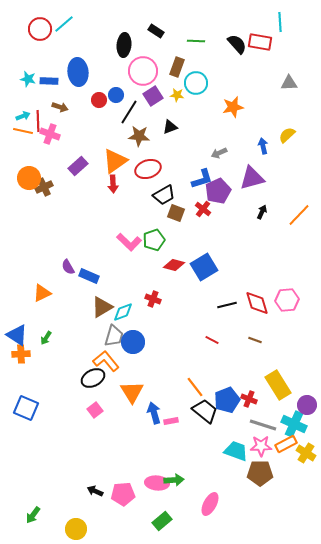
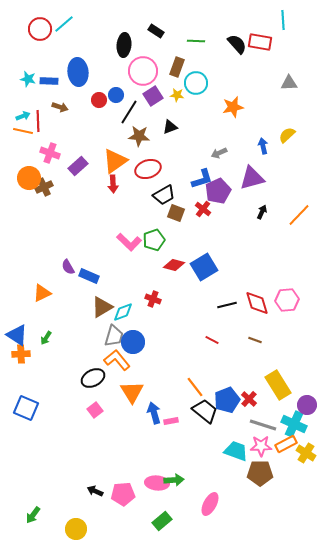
cyan line at (280, 22): moved 3 px right, 2 px up
pink cross at (50, 134): moved 19 px down
orange L-shape at (106, 361): moved 11 px right, 1 px up
red cross at (249, 399): rotated 21 degrees clockwise
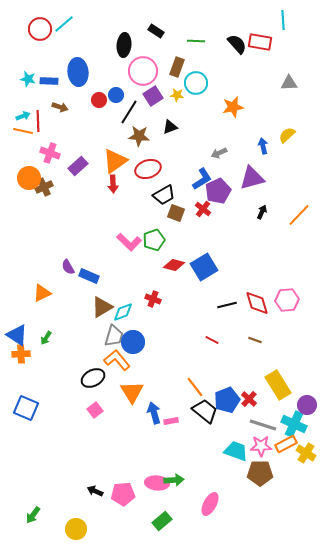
blue L-shape at (202, 179): rotated 15 degrees counterclockwise
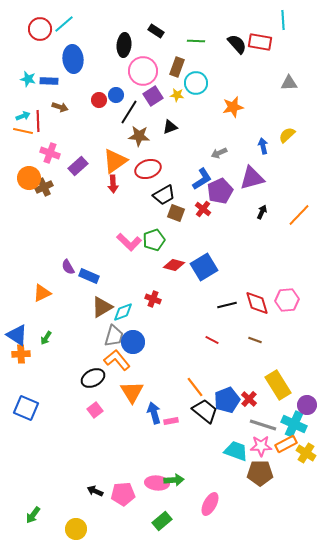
blue ellipse at (78, 72): moved 5 px left, 13 px up
purple pentagon at (218, 191): moved 2 px right
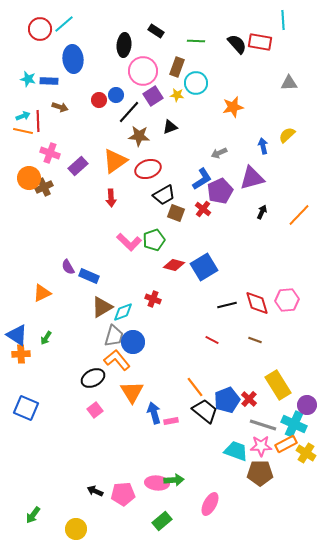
black line at (129, 112): rotated 10 degrees clockwise
red arrow at (113, 184): moved 2 px left, 14 px down
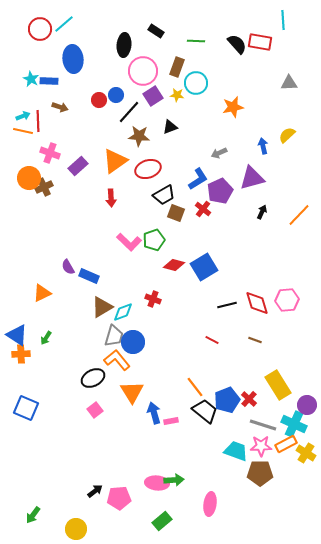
cyan star at (28, 79): moved 3 px right; rotated 14 degrees clockwise
blue L-shape at (202, 179): moved 4 px left
black arrow at (95, 491): rotated 119 degrees clockwise
pink pentagon at (123, 494): moved 4 px left, 4 px down
pink ellipse at (210, 504): rotated 20 degrees counterclockwise
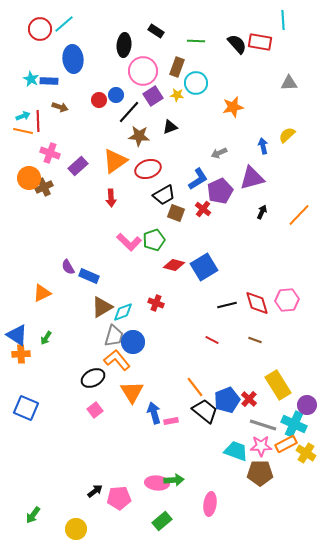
red cross at (153, 299): moved 3 px right, 4 px down
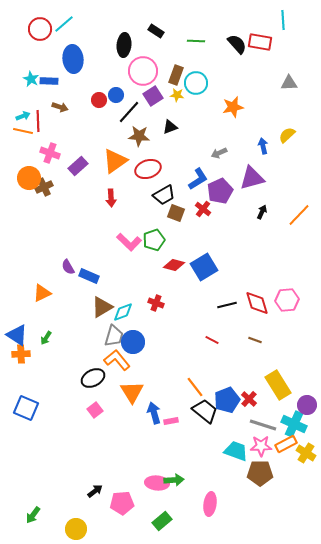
brown rectangle at (177, 67): moved 1 px left, 8 px down
pink pentagon at (119, 498): moved 3 px right, 5 px down
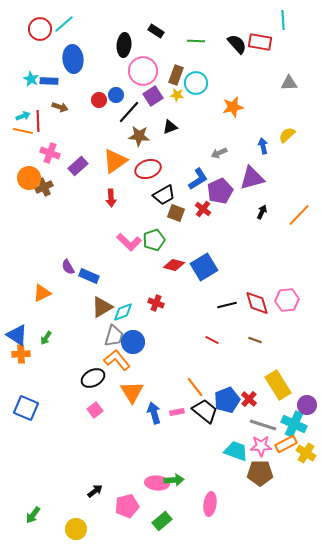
pink rectangle at (171, 421): moved 6 px right, 9 px up
pink pentagon at (122, 503): moved 5 px right, 3 px down; rotated 10 degrees counterclockwise
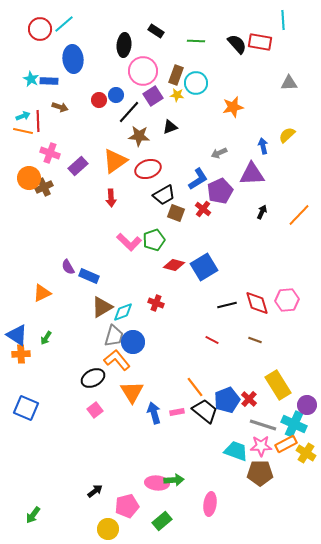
purple triangle at (252, 178): moved 4 px up; rotated 12 degrees clockwise
yellow circle at (76, 529): moved 32 px right
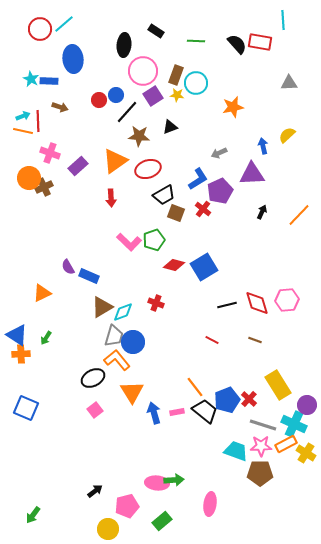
black line at (129, 112): moved 2 px left
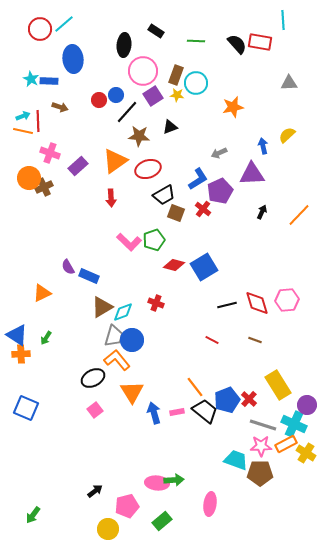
blue circle at (133, 342): moved 1 px left, 2 px up
cyan trapezoid at (236, 451): moved 9 px down
